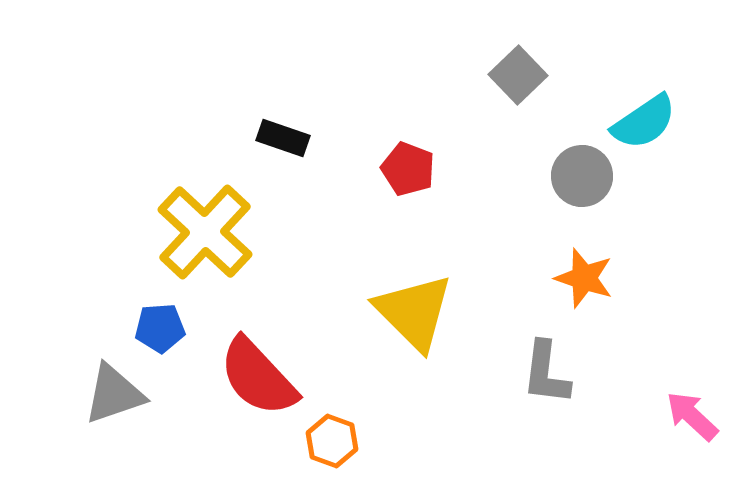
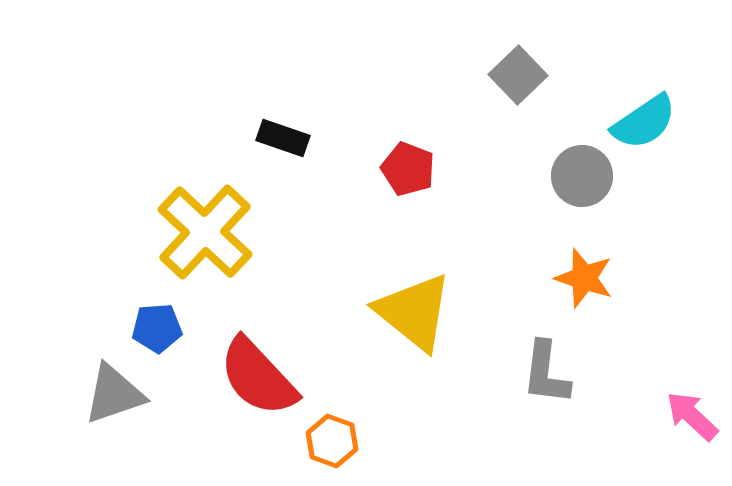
yellow triangle: rotated 6 degrees counterclockwise
blue pentagon: moved 3 px left
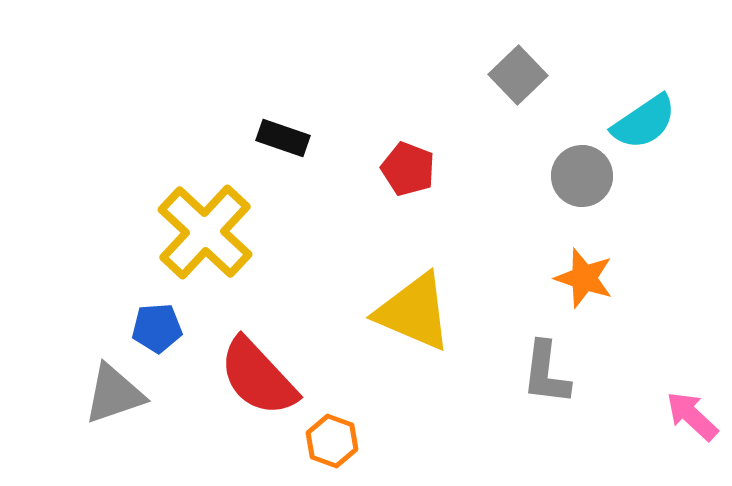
yellow triangle: rotated 16 degrees counterclockwise
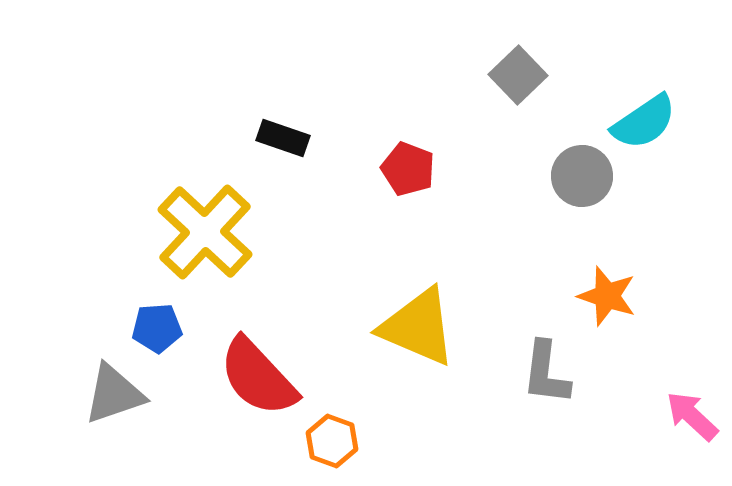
orange star: moved 23 px right, 18 px down
yellow triangle: moved 4 px right, 15 px down
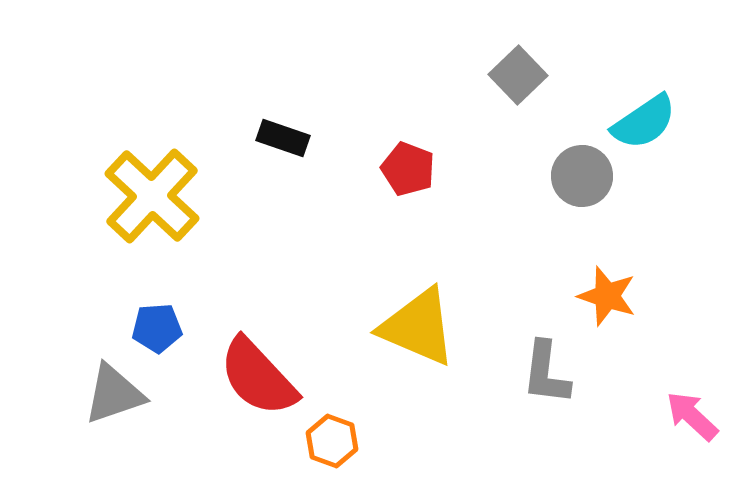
yellow cross: moved 53 px left, 36 px up
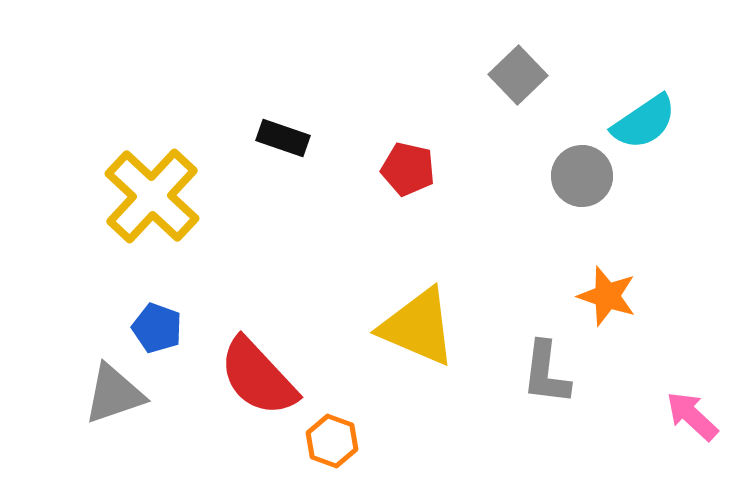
red pentagon: rotated 8 degrees counterclockwise
blue pentagon: rotated 24 degrees clockwise
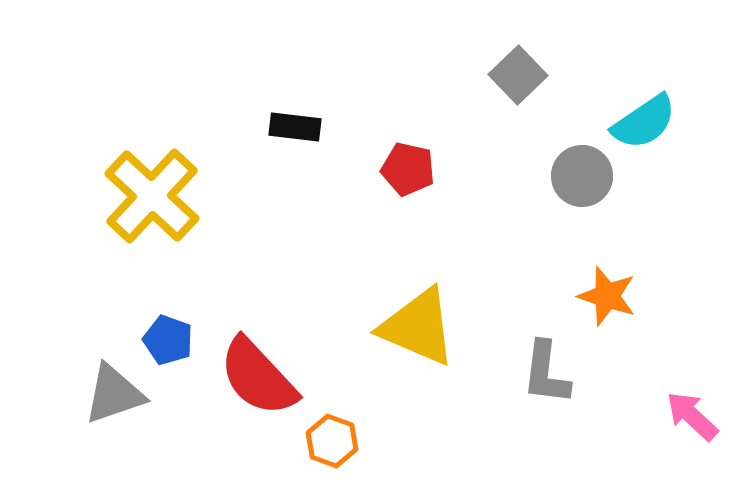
black rectangle: moved 12 px right, 11 px up; rotated 12 degrees counterclockwise
blue pentagon: moved 11 px right, 12 px down
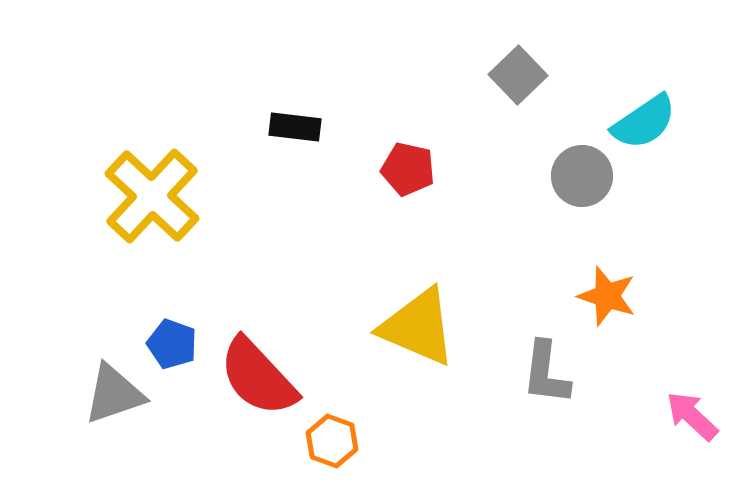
blue pentagon: moved 4 px right, 4 px down
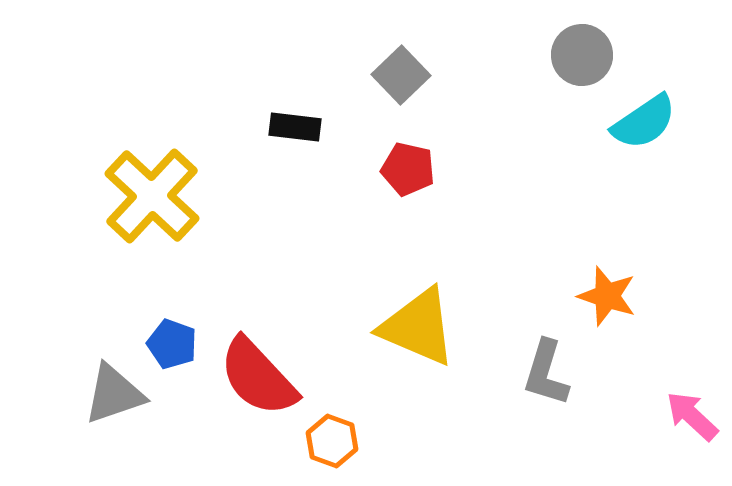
gray square: moved 117 px left
gray circle: moved 121 px up
gray L-shape: rotated 10 degrees clockwise
